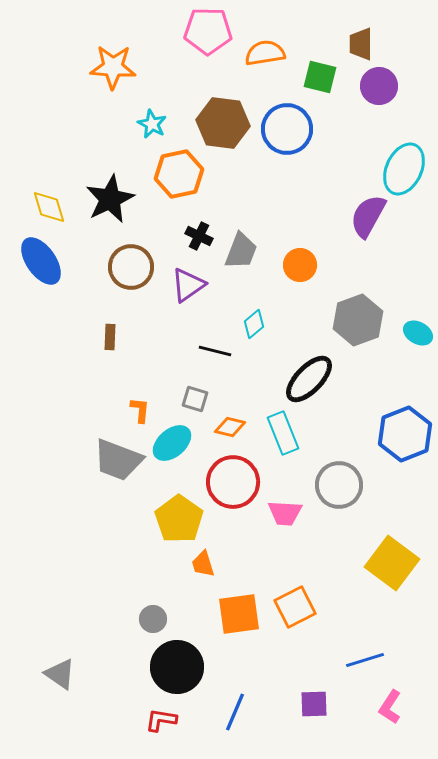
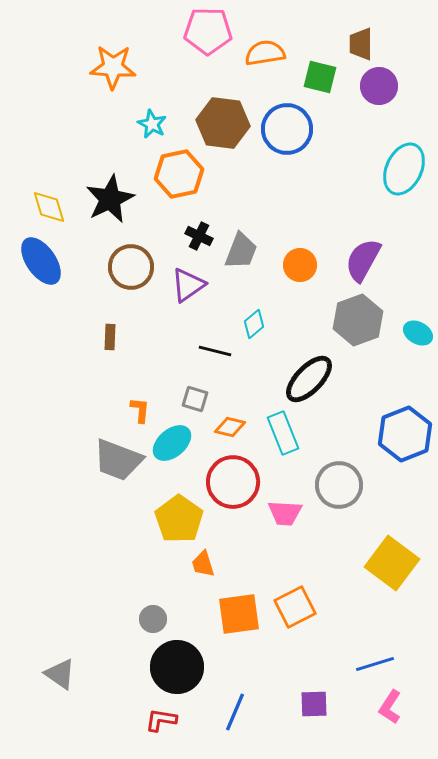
purple semicircle at (368, 216): moved 5 px left, 44 px down
blue line at (365, 660): moved 10 px right, 4 px down
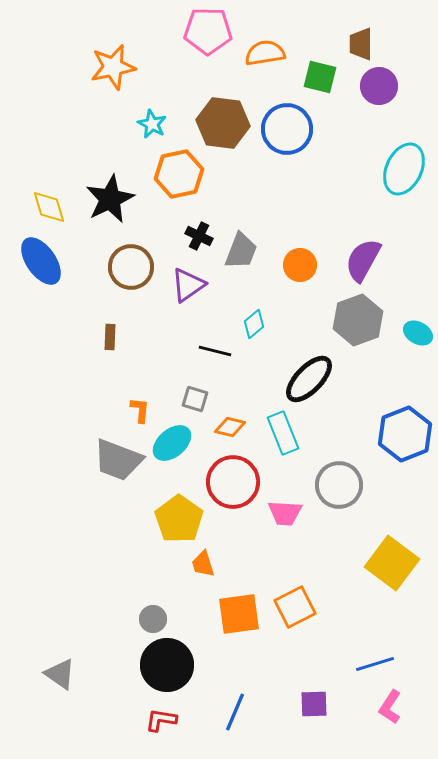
orange star at (113, 67): rotated 15 degrees counterclockwise
black circle at (177, 667): moved 10 px left, 2 px up
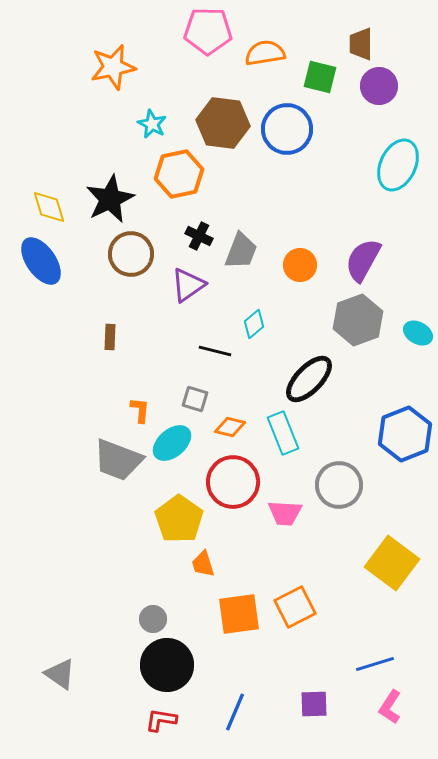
cyan ellipse at (404, 169): moved 6 px left, 4 px up
brown circle at (131, 267): moved 13 px up
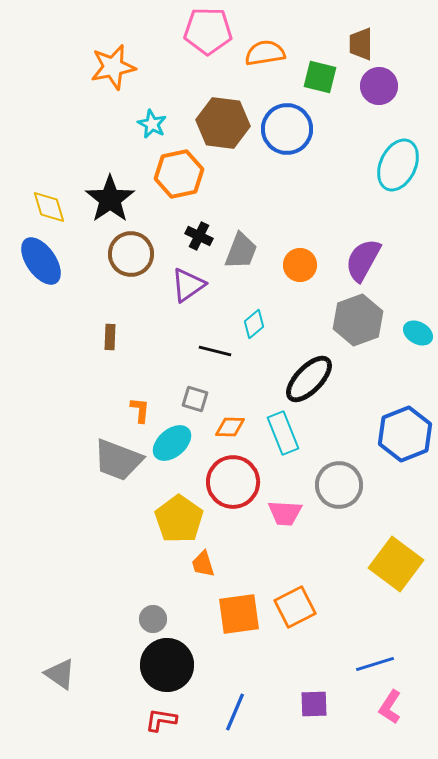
black star at (110, 199): rotated 9 degrees counterclockwise
orange diamond at (230, 427): rotated 12 degrees counterclockwise
yellow square at (392, 563): moved 4 px right, 1 px down
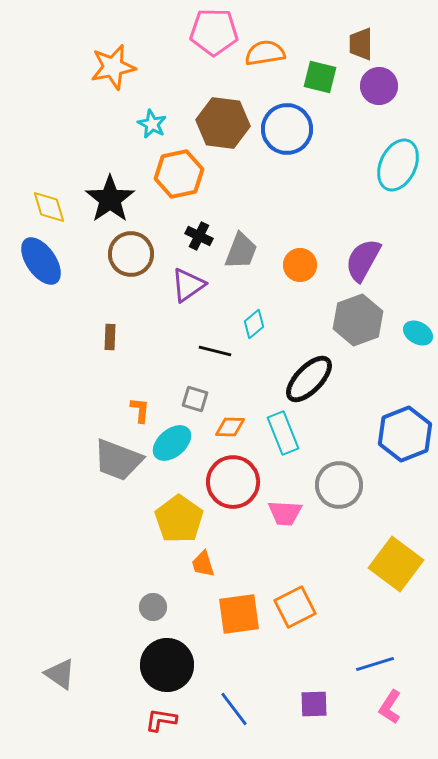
pink pentagon at (208, 31): moved 6 px right, 1 px down
gray circle at (153, 619): moved 12 px up
blue line at (235, 712): moved 1 px left, 3 px up; rotated 60 degrees counterclockwise
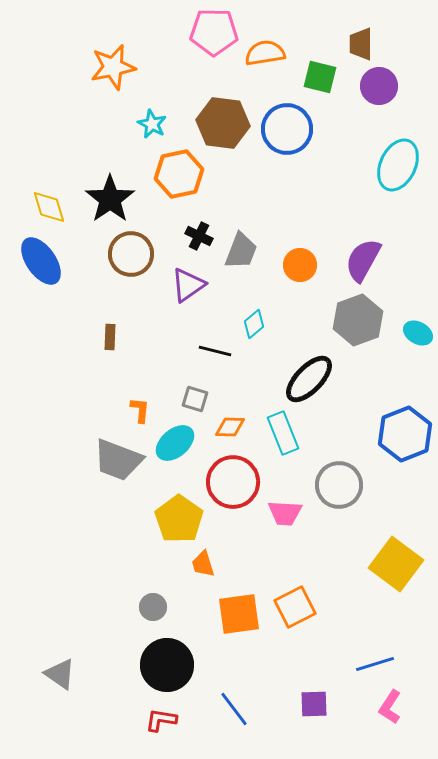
cyan ellipse at (172, 443): moved 3 px right
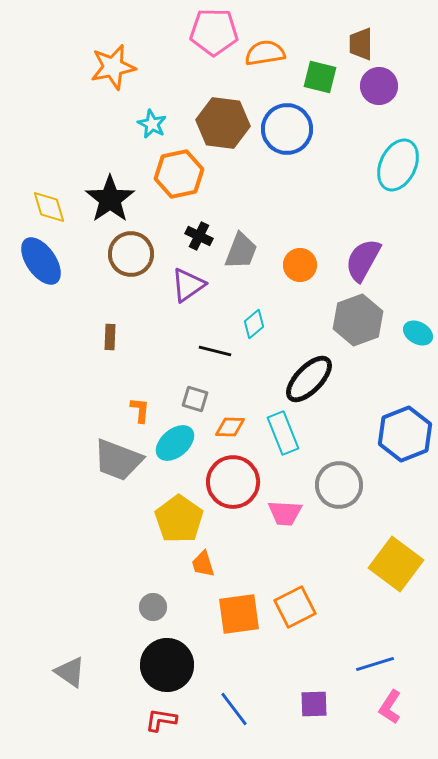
gray triangle at (60, 674): moved 10 px right, 2 px up
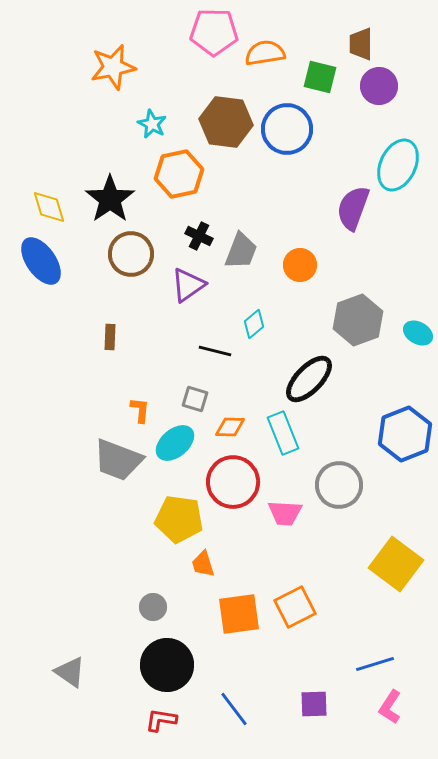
brown hexagon at (223, 123): moved 3 px right, 1 px up
purple semicircle at (363, 260): moved 10 px left, 52 px up; rotated 9 degrees counterclockwise
yellow pentagon at (179, 519): rotated 27 degrees counterclockwise
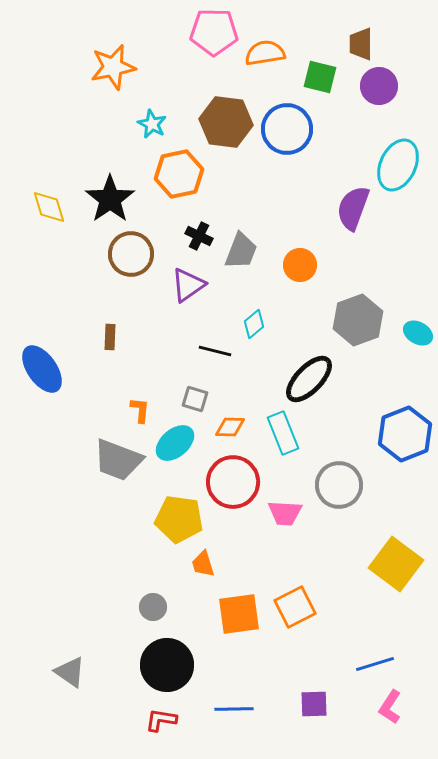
blue ellipse at (41, 261): moved 1 px right, 108 px down
blue line at (234, 709): rotated 54 degrees counterclockwise
